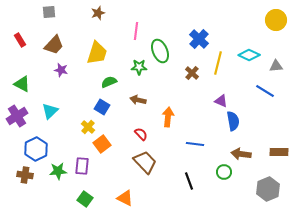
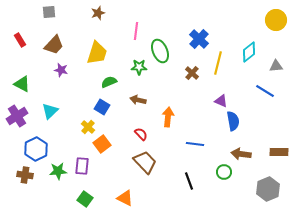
cyan diamond at (249, 55): moved 3 px up; rotated 65 degrees counterclockwise
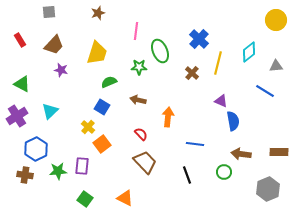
black line at (189, 181): moved 2 px left, 6 px up
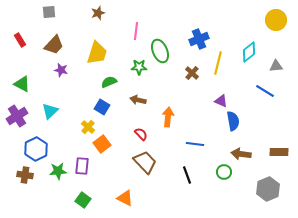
blue cross at (199, 39): rotated 24 degrees clockwise
green square at (85, 199): moved 2 px left, 1 px down
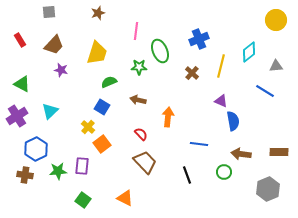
yellow line at (218, 63): moved 3 px right, 3 px down
blue line at (195, 144): moved 4 px right
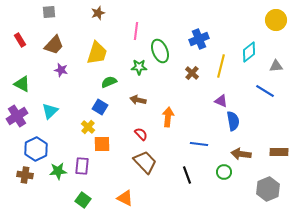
blue square at (102, 107): moved 2 px left
orange square at (102, 144): rotated 36 degrees clockwise
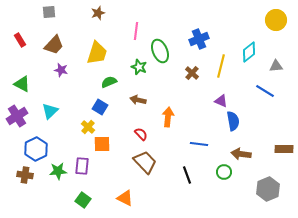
green star at (139, 67): rotated 21 degrees clockwise
brown rectangle at (279, 152): moved 5 px right, 3 px up
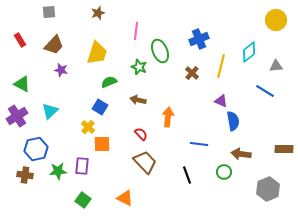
blue hexagon at (36, 149): rotated 15 degrees clockwise
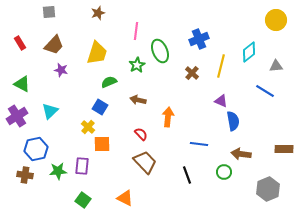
red rectangle at (20, 40): moved 3 px down
green star at (139, 67): moved 2 px left, 2 px up; rotated 21 degrees clockwise
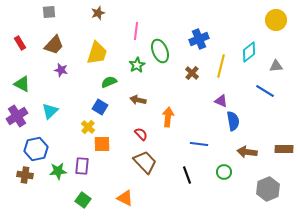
brown arrow at (241, 154): moved 6 px right, 2 px up
